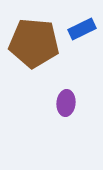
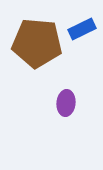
brown pentagon: moved 3 px right
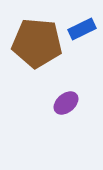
purple ellipse: rotated 45 degrees clockwise
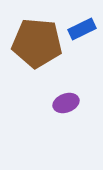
purple ellipse: rotated 20 degrees clockwise
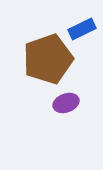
brown pentagon: moved 11 px right, 16 px down; rotated 24 degrees counterclockwise
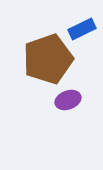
purple ellipse: moved 2 px right, 3 px up
